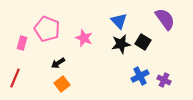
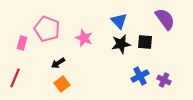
black square: moved 2 px right; rotated 28 degrees counterclockwise
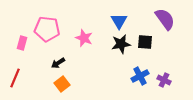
blue triangle: rotated 12 degrees clockwise
pink pentagon: rotated 15 degrees counterclockwise
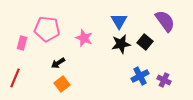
purple semicircle: moved 2 px down
black square: rotated 35 degrees clockwise
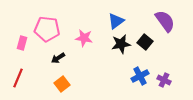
blue triangle: moved 3 px left; rotated 24 degrees clockwise
pink star: rotated 12 degrees counterclockwise
black arrow: moved 5 px up
red line: moved 3 px right
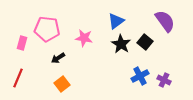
black star: rotated 30 degrees counterclockwise
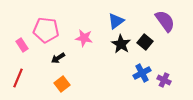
pink pentagon: moved 1 px left, 1 px down
pink rectangle: moved 2 px down; rotated 48 degrees counterclockwise
blue cross: moved 2 px right, 3 px up
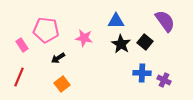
blue triangle: rotated 36 degrees clockwise
blue cross: rotated 30 degrees clockwise
red line: moved 1 px right, 1 px up
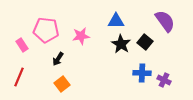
pink star: moved 3 px left, 2 px up; rotated 18 degrees counterclockwise
black arrow: moved 1 px down; rotated 24 degrees counterclockwise
